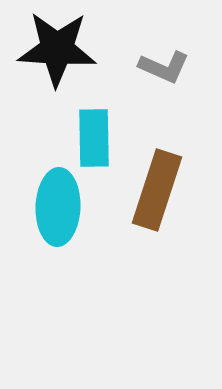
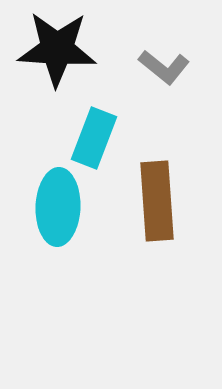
gray L-shape: rotated 15 degrees clockwise
cyan rectangle: rotated 22 degrees clockwise
brown rectangle: moved 11 px down; rotated 22 degrees counterclockwise
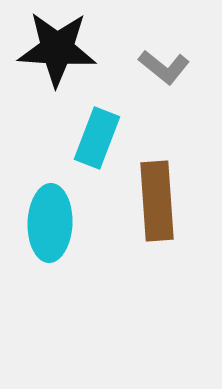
cyan rectangle: moved 3 px right
cyan ellipse: moved 8 px left, 16 px down
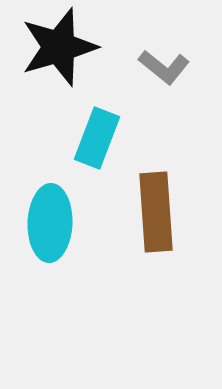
black star: moved 2 px right, 2 px up; rotated 20 degrees counterclockwise
brown rectangle: moved 1 px left, 11 px down
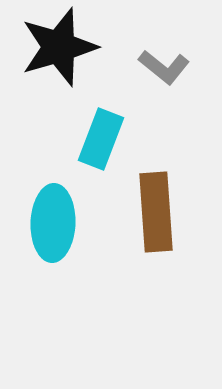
cyan rectangle: moved 4 px right, 1 px down
cyan ellipse: moved 3 px right
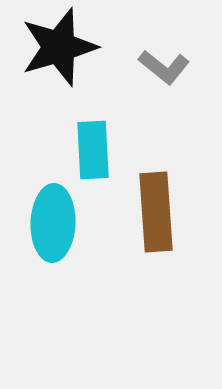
cyan rectangle: moved 8 px left, 11 px down; rotated 24 degrees counterclockwise
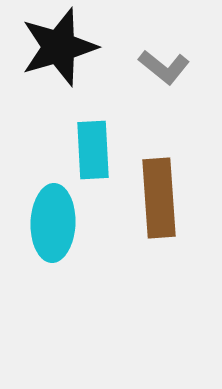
brown rectangle: moved 3 px right, 14 px up
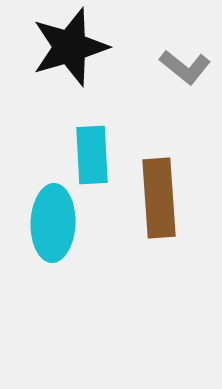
black star: moved 11 px right
gray L-shape: moved 21 px right
cyan rectangle: moved 1 px left, 5 px down
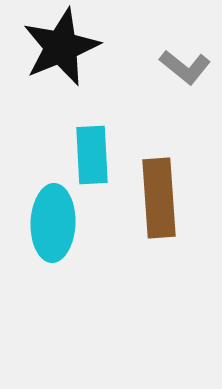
black star: moved 9 px left; rotated 6 degrees counterclockwise
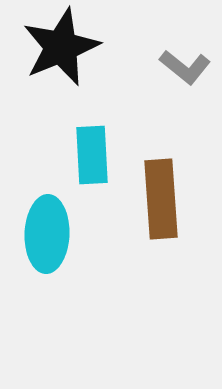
brown rectangle: moved 2 px right, 1 px down
cyan ellipse: moved 6 px left, 11 px down
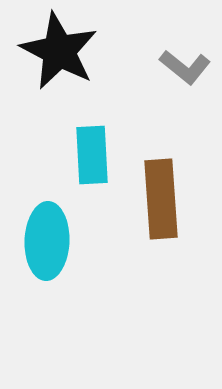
black star: moved 2 px left, 4 px down; rotated 22 degrees counterclockwise
cyan ellipse: moved 7 px down
